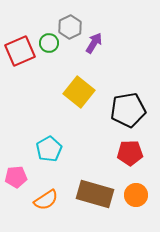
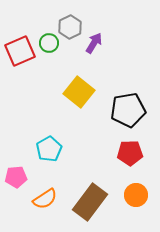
brown rectangle: moved 5 px left, 8 px down; rotated 69 degrees counterclockwise
orange semicircle: moved 1 px left, 1 px up
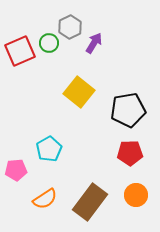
pink pentagon: moved 7 px up
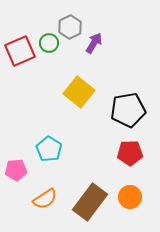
cyan pentagon: rotated 10 degrees counterclockwise
orange circle: moved 6 px left, 2 px down
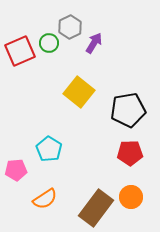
orange circle: moved 1 px right
brown rectangle: moved 6 px right, 6 px down
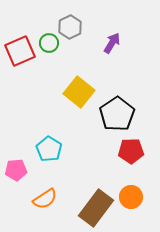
purple arrow: moved 18 px right
black pentagon: moved 11 px left, 4 px down; rotated 24 degrees counterclockwise
red pentagon: moved 1 px right, 2 px up
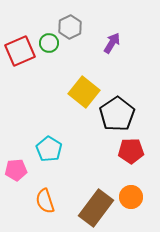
yellow square: moved 5 px right
orange semicircle: moved 2 px down; rotated 105 degrees clockwise
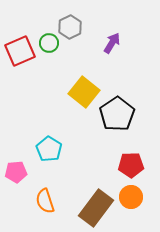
red pentagon: moved 14 px down
pink pentagon: moved 2 px down
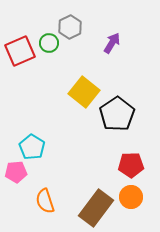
cyan pentagon: moved 17 px left, 2 px up
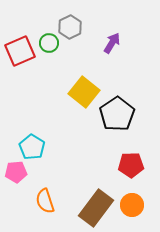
orange circle: moved 1 px right, 8 px down
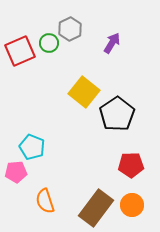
gray hexagon: moved 2 px down
cyan pentagon: rotated 10 degrees counterclockwise
